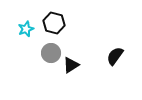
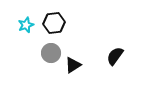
black hexagon: rotated 20 degrees counterclockwise
cyan star: moved 4 px up
black triangle: moved 2 px right
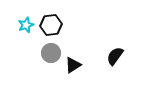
black hexagon: moved 3 px left, 2 px down
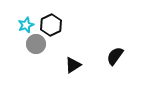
black hexagon: rotated 20 degrees counterclockwise
gray circle: moved 15 px left, 9 px up
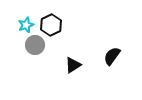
gray circle: moved 1 px left, 1 px down
black semicircle: moved 3 px left
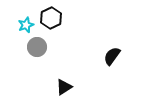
black hexagon: moved 7 px up
gray circle: moved 2 px right, 2 px down
black triangle: moved 9 px left, 22 px down
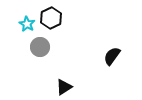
cyan star: moved 1 px right, 1 px up; rotated 21 degrees counterclockwise
gray circle: moved 3 px right
